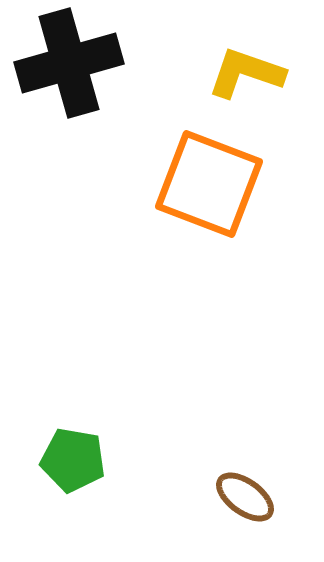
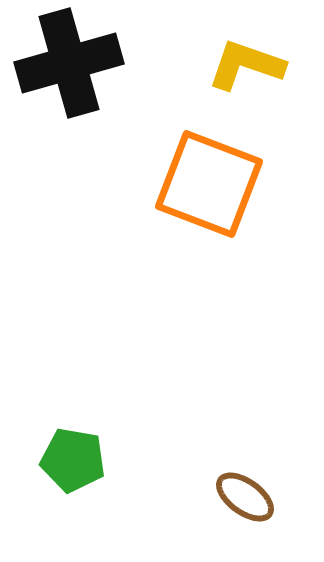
yellow L-shape: moved 8 px up
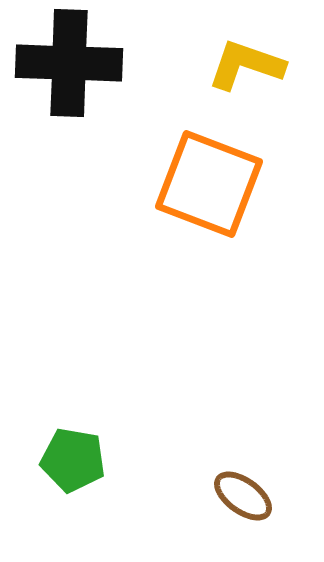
black cross: rotated 18 degrees clockwise
brown ellipse: moved 2 px left, 1 px up
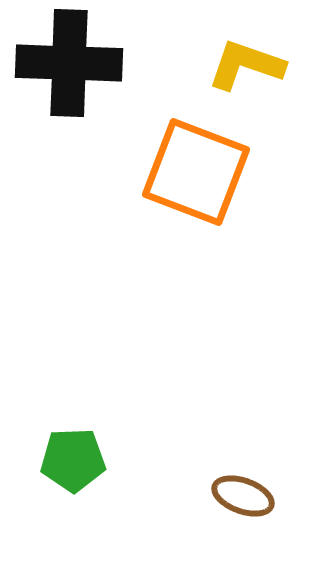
orange square: moved 13 px left, 12 px up
green pentagon: rotated 12 degrees counterclockwise
brown ellipse: rotated 16 degrees counterclockwise
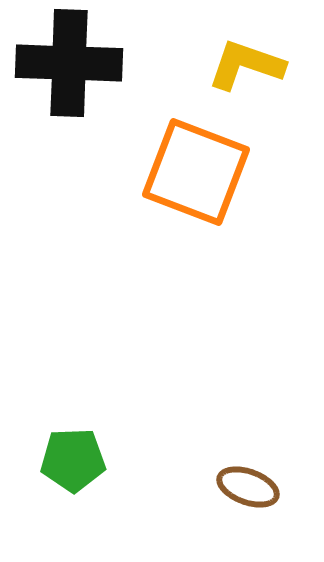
brown ellipse: moved 5 px right, 9 px up
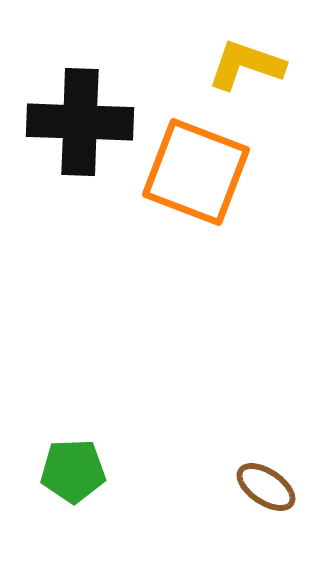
black cross: moved 11 px right, 59 px down
green pentagon: moved 11 px down
brown ellipse: moved 18 px right; rotated 14 degrees clockwise
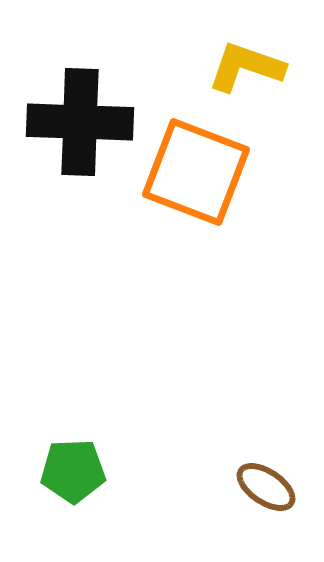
yellow L-shape: moved 2 px down
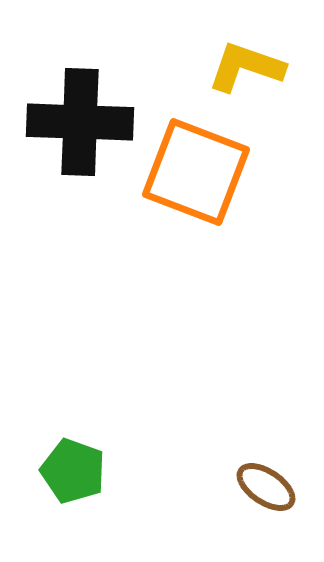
green pentagon: rotated 22 degrees clockwise
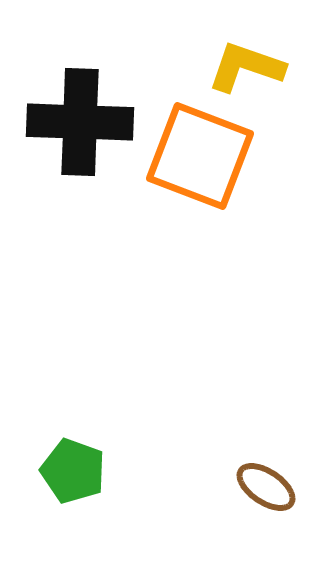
orange square: moved 4 px right, 16 px up
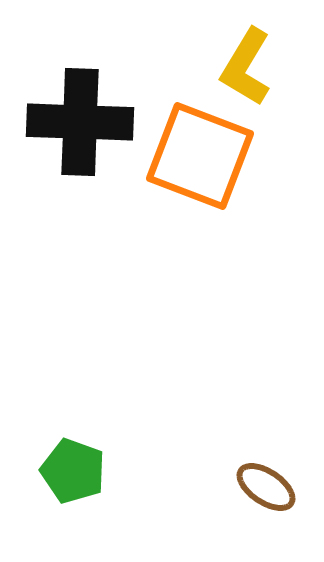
yellow L-shape: rotated 78 degrees counterclockwise
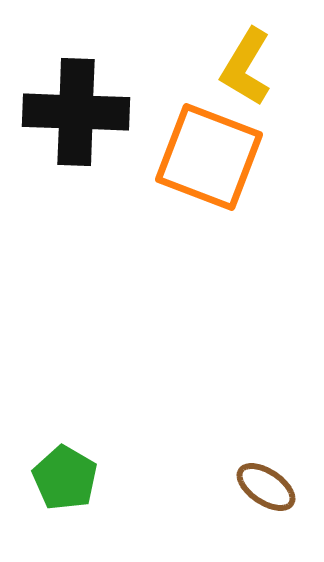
black cross: moved 4 px left, 10 px up
orange square: moved 9 px right, 1 px down
green pentagon: moved 8 px left, 7 px down; rotated 10 degrees clockwise
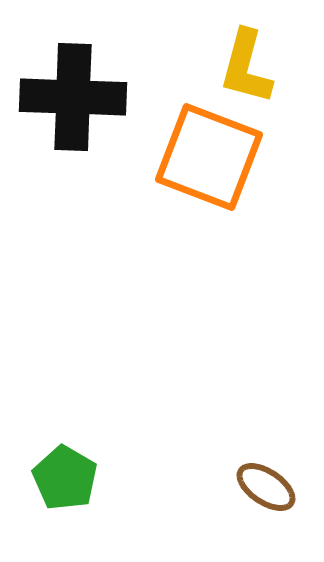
yellow L-shape: rotated 16 degrees counterclockwise
black cross: moved 3 px left, 15 px up
